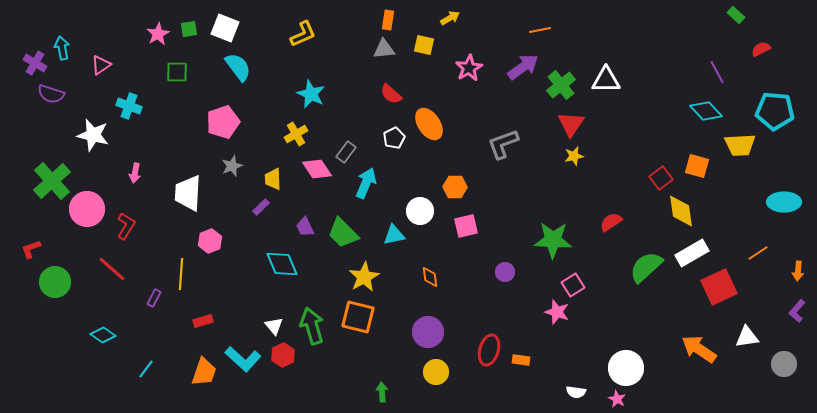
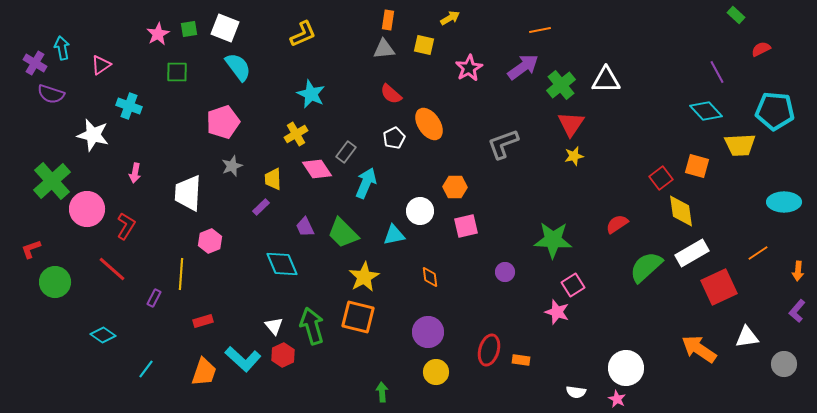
red semicircle at (611, 222): moved 6 px right, 2 px down
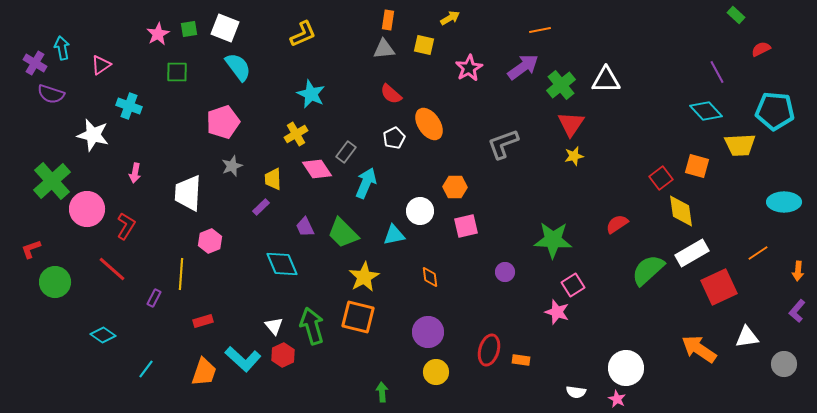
green semicircle at (646, 267): moved 2 px right, 3 px down
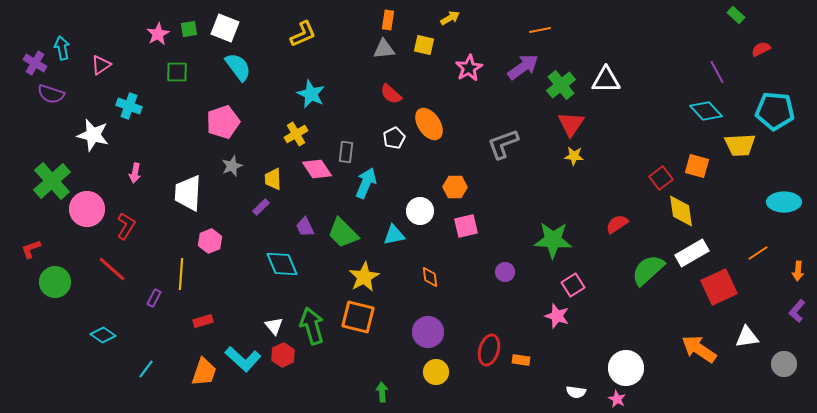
gray rectangle at (346, 152): rotated 30 degrees counterclockwise
yellow star at (574, 156): rotated 18 degrees clockwise
pink star at (557, 312): moved 4 px down
